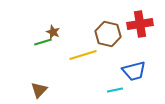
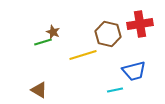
brown triangle: rotated 42 degrees counterclockwise
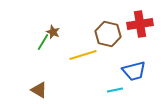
green line: rotated 42 degrees counterclockwise
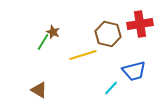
cyan line: moved 4 px left, 2 px up; rotated 35 degrees counterclockwise
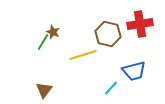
brown triangle: moved 5 px right; rotated 36 degrees clockwise
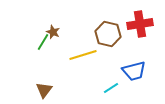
cyan line: rotated 14 degrees clockwise
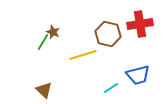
blue trapezoid: moved 4 px right, 4 px down
brown triangle: rotated 24 degrees counterclockwise
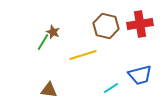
brown hexagon: moved 2 px left, 8 px up
blue trapezoid: moved 2 px right
brown triangle: moved 5 px right; rotated 36 degrees counterclockwise
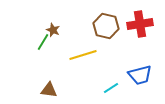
brown star: moved 2 px up
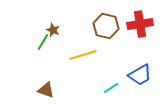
blue trapezoid: rotated 15 degrees counterclockwise
brown triangle: moved 3 px left; rotated 12 degrees clockwise
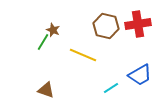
red cross: moved 2 px left
yellow line: rotated 40 degrees clockwise
